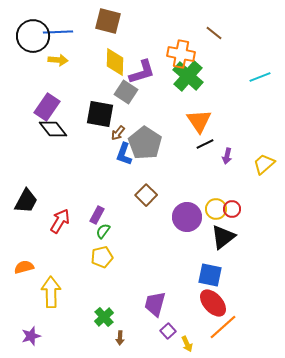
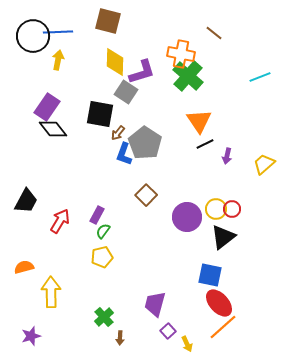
yellow arrow at (58, 60): rotated 84 degrees counterclockwise
red ellipse at (213, 303): moved 6 px right
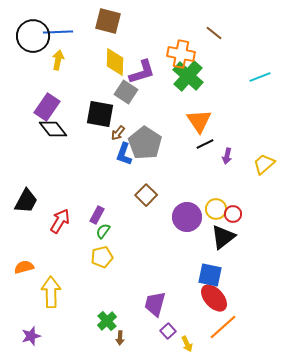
red circle at (232, 209): moved 1 px right, 5 px down
red ellipse at (219, 303): moved 5 px left, 5 px up
green cross at (104, 317): moved 3 px right, 4 px down
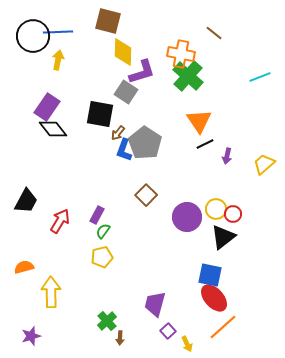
yellow diamond at (115, 62): moved 8 px right, 10 px up
blue L-shape at (124, 154): moved 4 px up
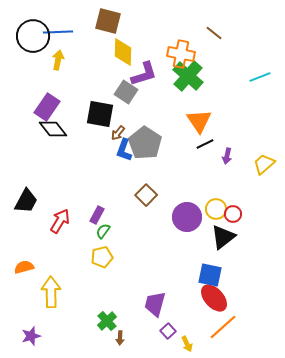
purple L-shape at (142, 72): moved 2 px right, 2 px down
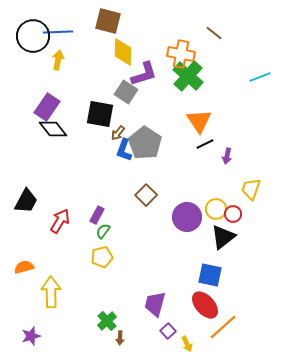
yellow trapezoid at (264, 164): moved 13 px left, 25 px down; rotated 30 degrees counterclockwise
red ellipse at (214, 298): moved 9 px left, 7 px down
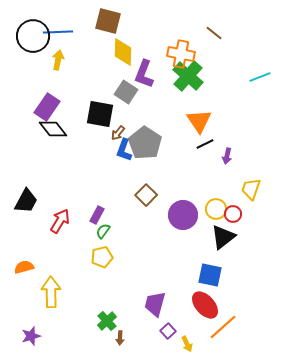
purple L-shape at (144, 74): rotated 128 degrees clockwise
purple circle at (187, 217): moved 4 px left, 2 px up
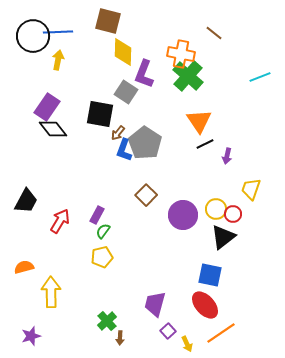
orange line at (223, 327): moved 2 px left, 6 px down; rotated 8 degrees clockwise
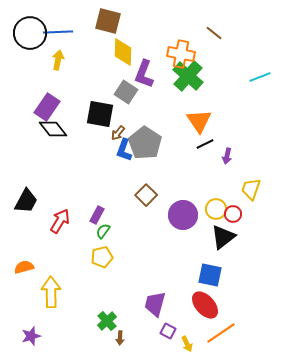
black circle at (33, 36): moved 3 px left, 3 px up
purple square at (168, 331): rotated 21 degrees counterclockwise
